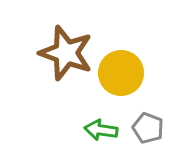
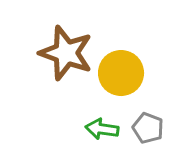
green arrow: moved 1 px right, 1 px up
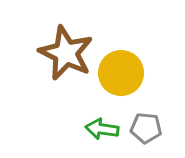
brown star: rotated 6 degrees clockwise
gray pentagon: moved 2 px left; rotated 16 degrees counterclockwise
